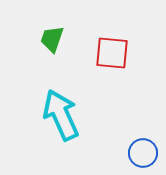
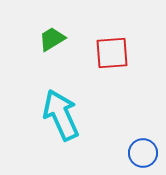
green trapezoid: rotated 40 degrees clockwise
red square: rotated 9 degrees counterclockwise
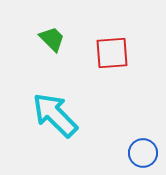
green trapezoid: rotated 76 degrees clockwise
cyan arrow: moved 6 px left; rotated 21 degrees counterclockwise
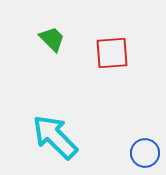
cyan arrow: moved 22 px down
blue circle: moved 2 px right
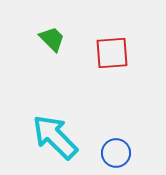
blue circle: moved 29 px left
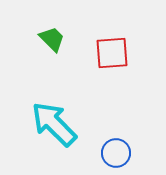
cyan arrow: moved 1 px left, 13 px up
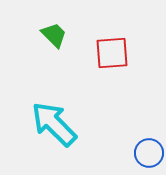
green trapezoid: moved 2 px right, 4 px up
blue circle: moved 33 px right
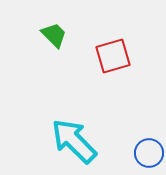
red square: moved 1 px right, 3 px down; rotated 12 degrees counterclockwise
cyan arrow: moved 20 px right, 17 px down
